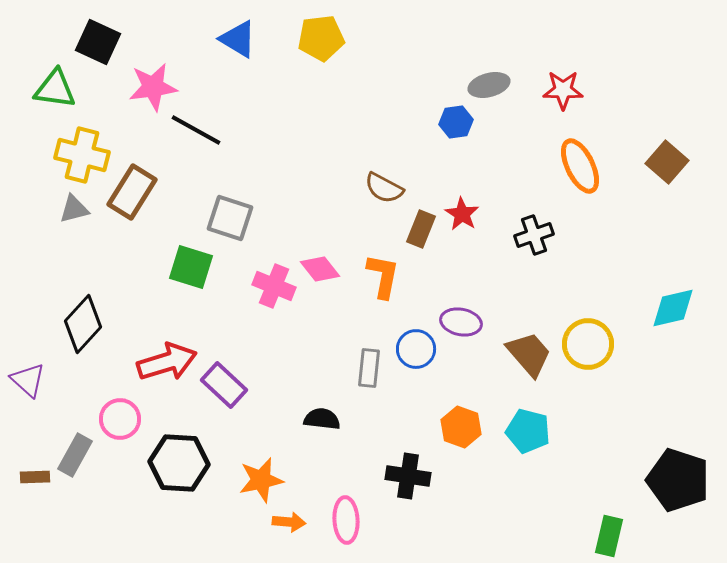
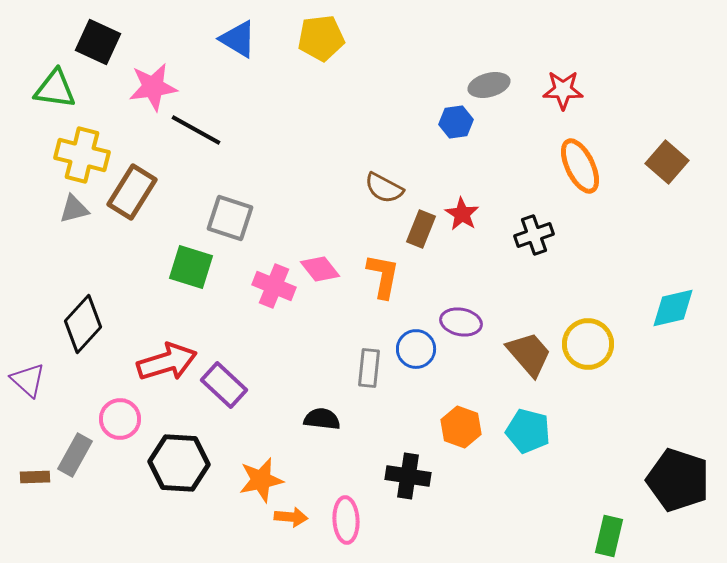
orange arrow at (289, 522): moved 2 px right, 5 px up
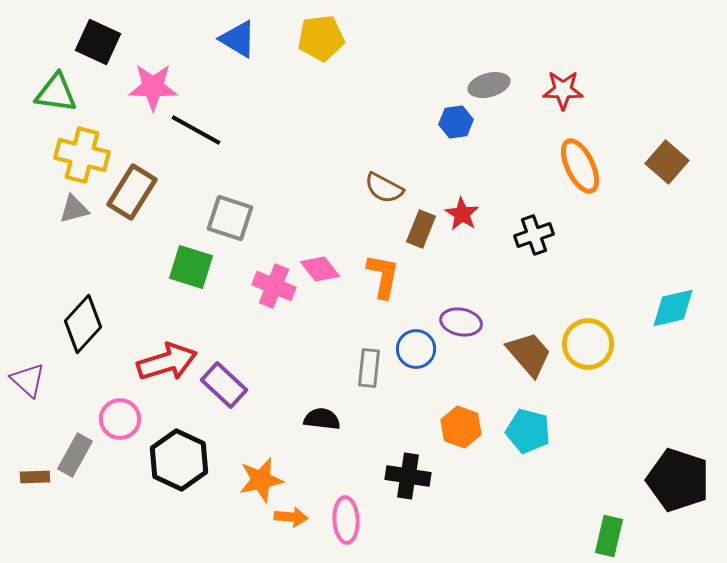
pink star at (153, 87): rotated 9 degrees clockwise
green triangle at (55, 89): moved 1 px right, 4 px down
black hexagon at (179, 463): moved 3 px up; rotated 22 degrees clockwise
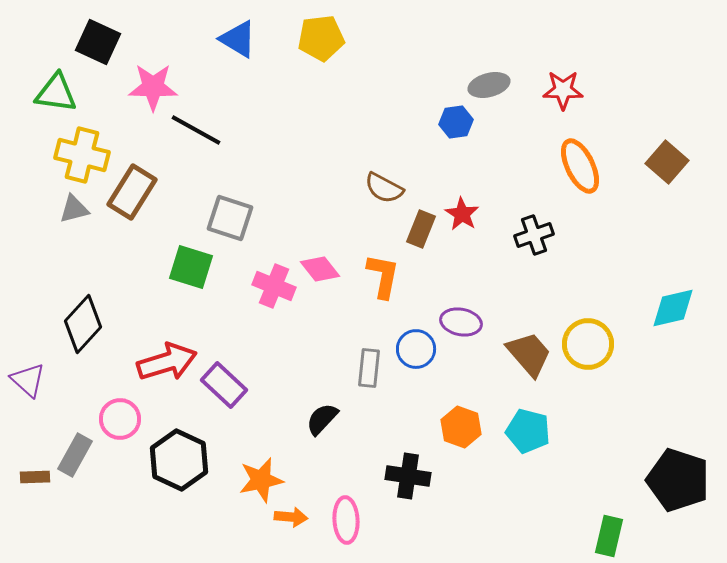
black semicircle at (322, 419): rotated 54 degrees counterclockwise
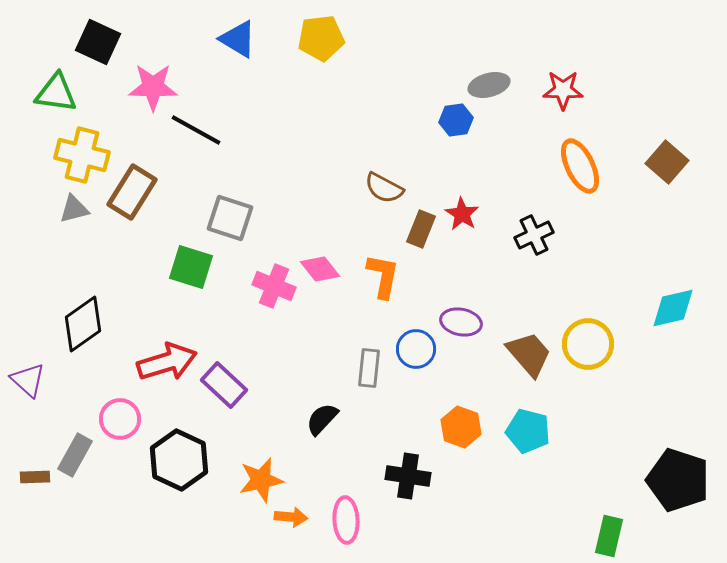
blue hexagon at (456, 122): moved 2 px up
black cross at (534, 235): rotated 6 degrees counterclockwise
black diamond at (83, 324): rotated 12 degrees clockwise
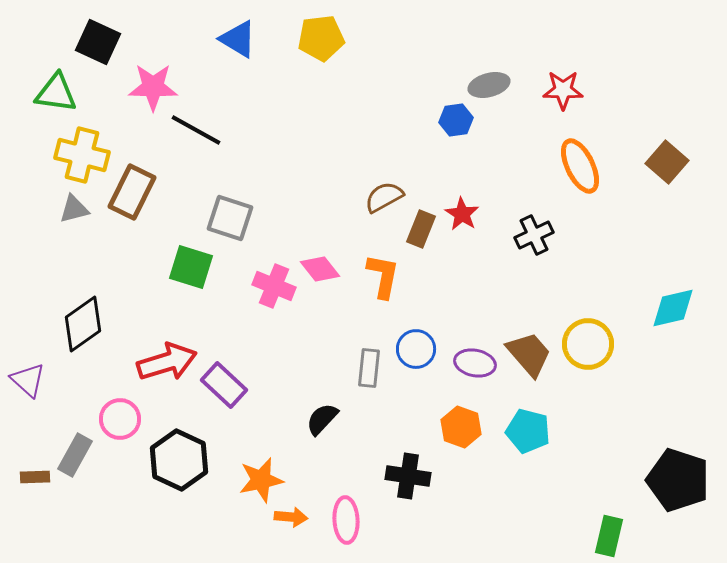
brown semicircle at (384, 188): moved 9 px down; rotated 123 degrees clockwise
brown rectangle at (132, 192): rotated 6 degrees counterclockwise
purple ellipse at (461, 322): moved 14 px right, 41 px down
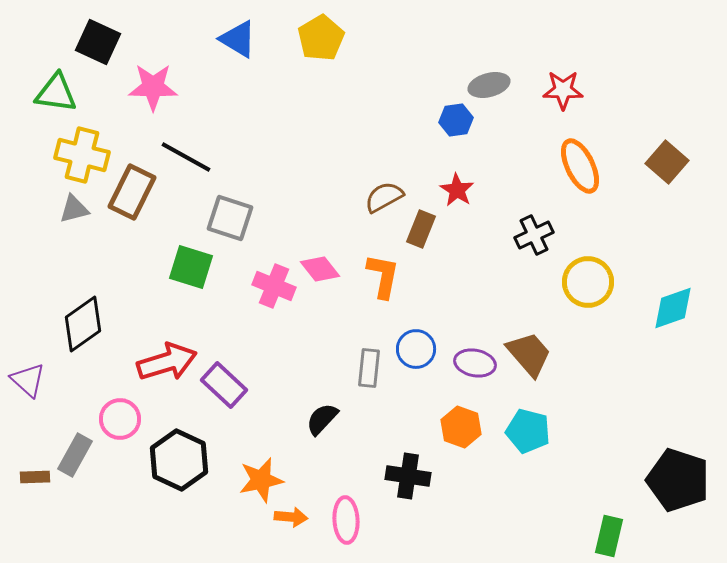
yellow pentagon at (321, 38): rotated 24 degrees counterclockwise
black line at (196, 130): moved 10 px left, 27 px down
red star at (462, 214): moved 5 px left, 24 px up
cyan diamond at (673, 308): rotated 6 degrees counterclockwise
yellow circle at (588, 344): moved 62 px up
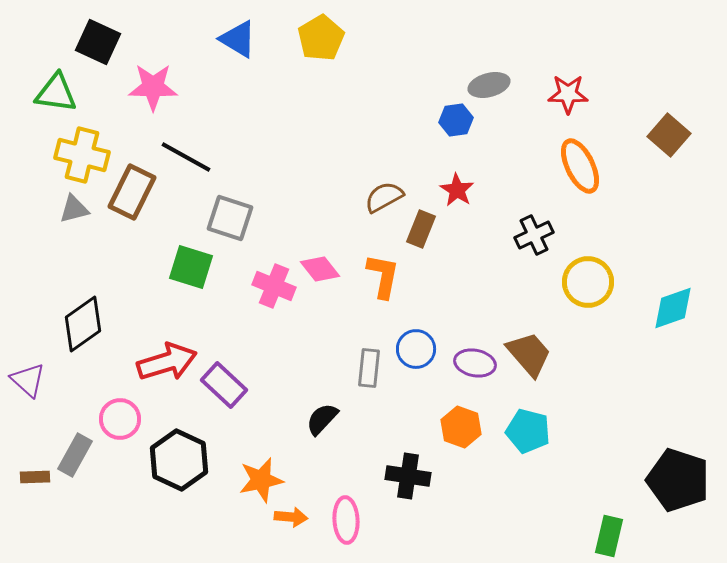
red star at (563, 90): moved 5 px right, 4 px down
brown square at (667, 162): moved 2 px right, 27 px up
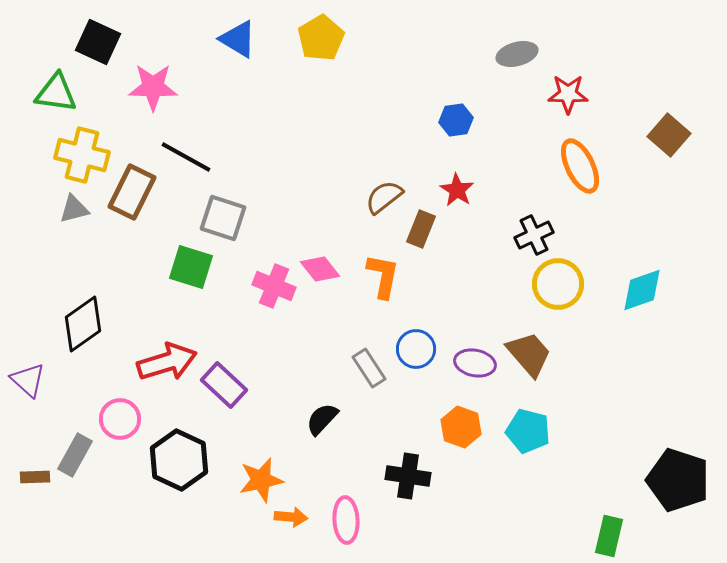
gray ellipse at (489, 85): moved 28 px right, 31 px up
brown semicircle at (384, 197): rotated 9 degrees counterclockwise
gray square at (230, 218): moved 7 px left
yellow circle at (588, 282): moved 30 px left, 2 px down
cyan diamond at (673, 308): moved 31 px left, 18 px up
gray rectangle at (369, 368): rotated 39 degrees counterclockwise
